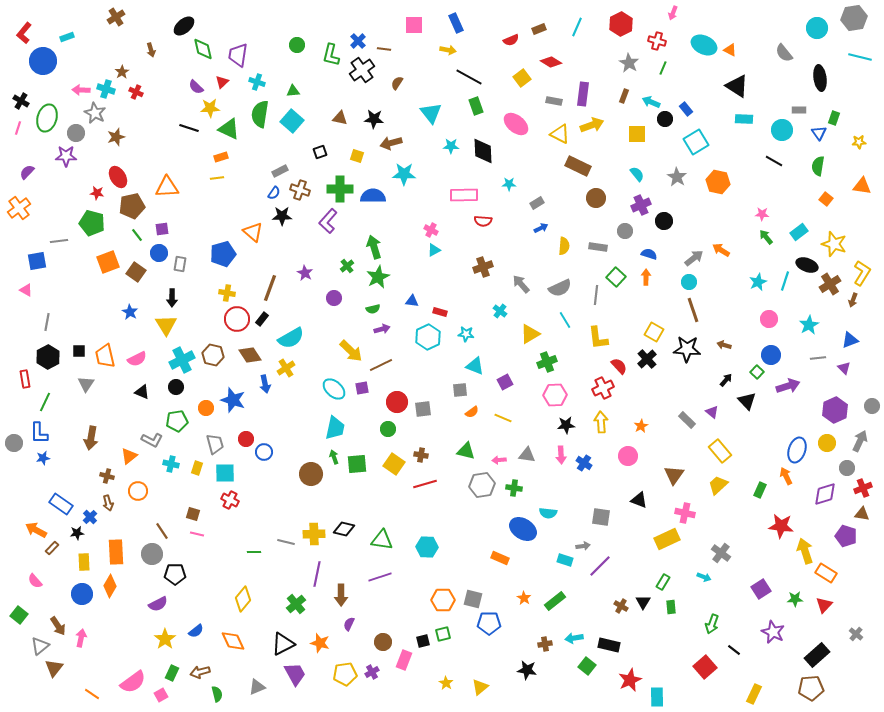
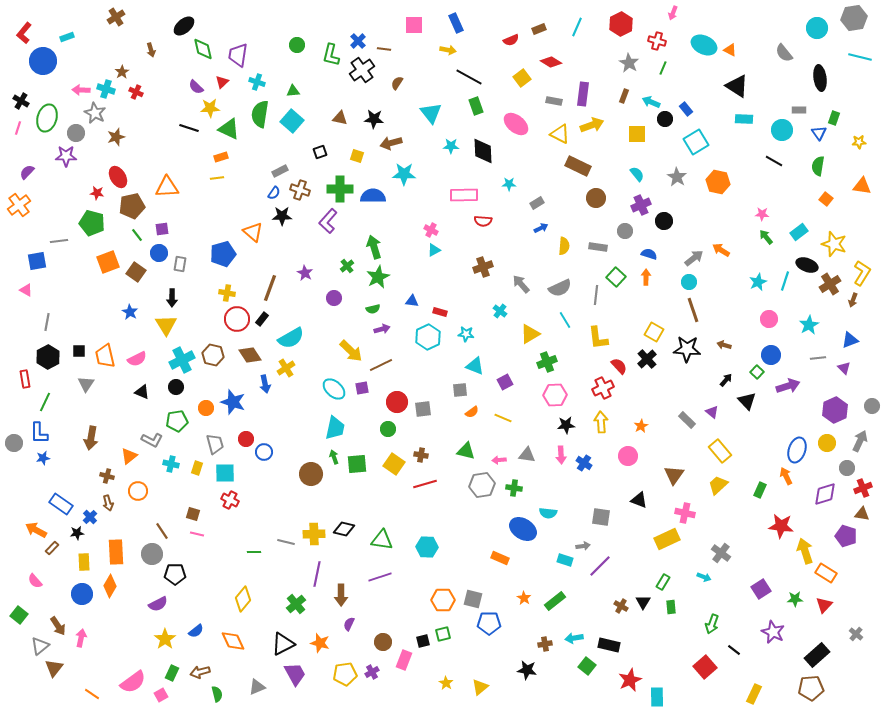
orange cross at (19, 208): moved 3 px up
blue star at (233, 400): moved 2 px down
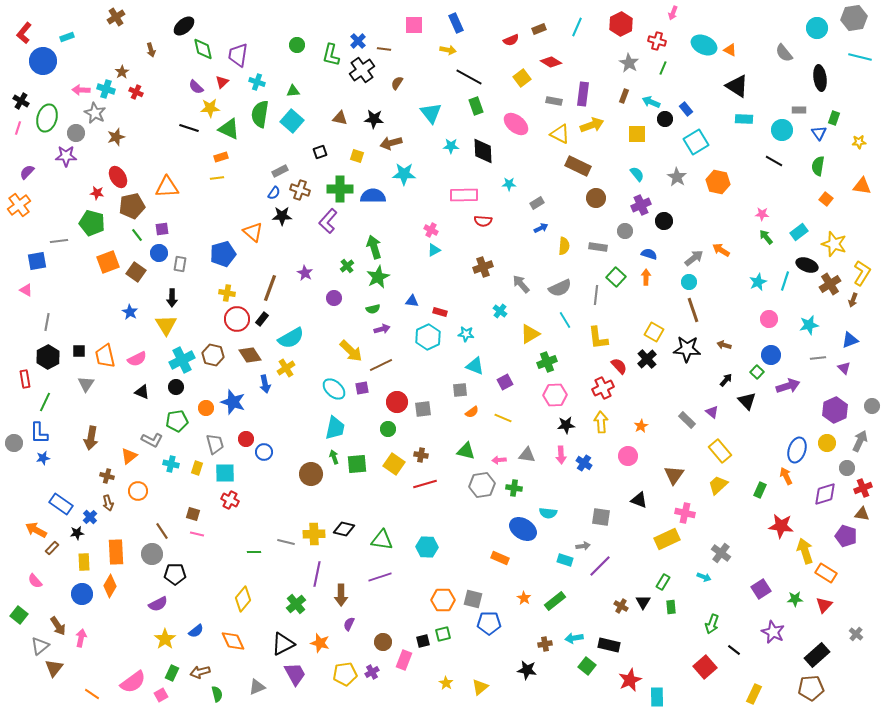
cyan star at (809, 325): rotated 18 degrees clockwise
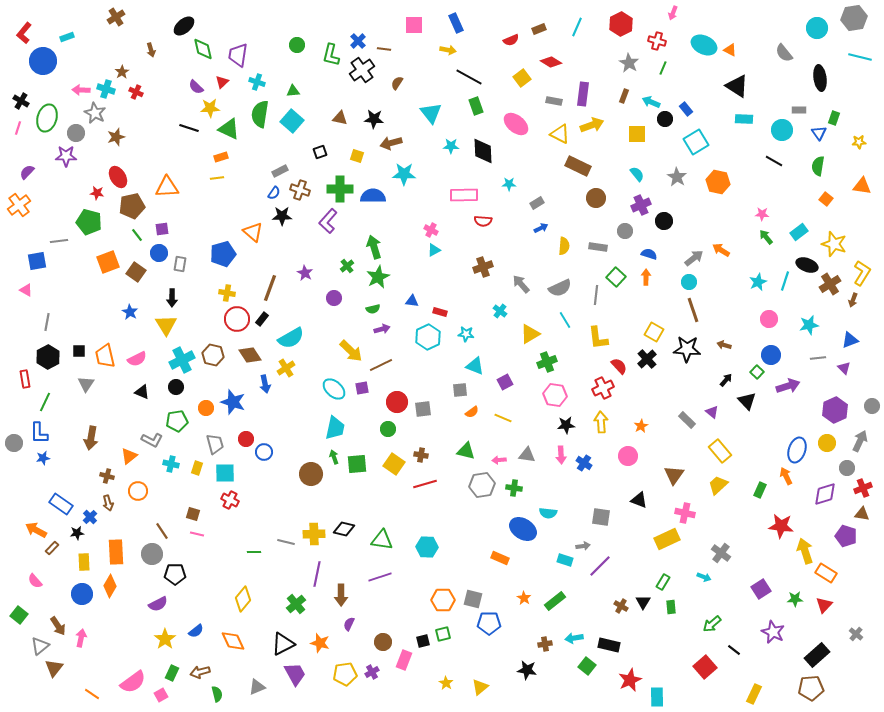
green pentagon at (92, 223): moved 3 px left, 1 px up
pink hexagon at (555, 395): rotated 10 degrees clockwise
green arrow at (712, 624): rotated 30 degrees clockwise
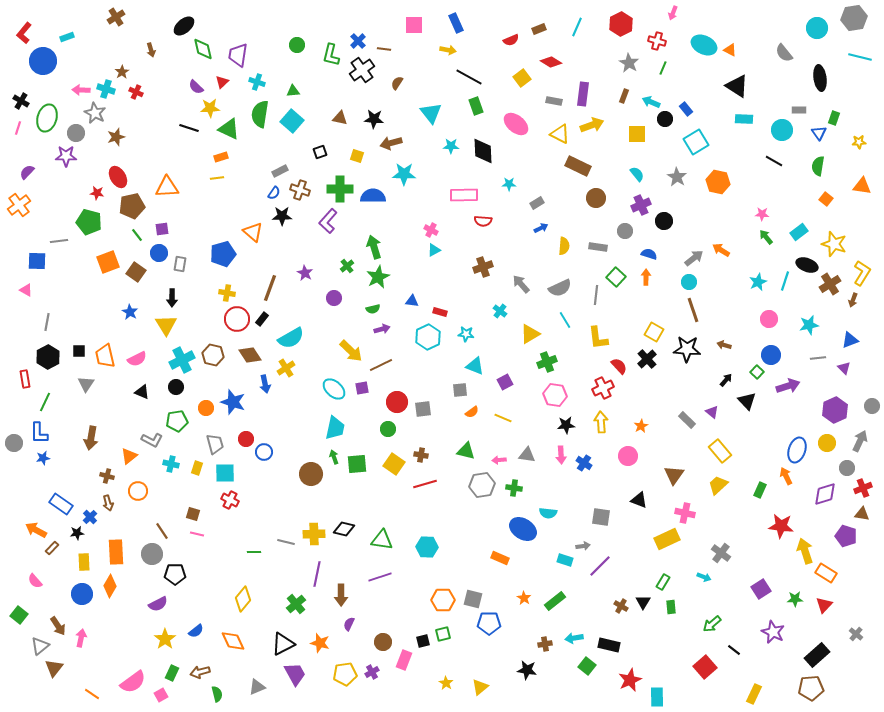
blue square at (37, 261): rotated 12 degrees clockwise
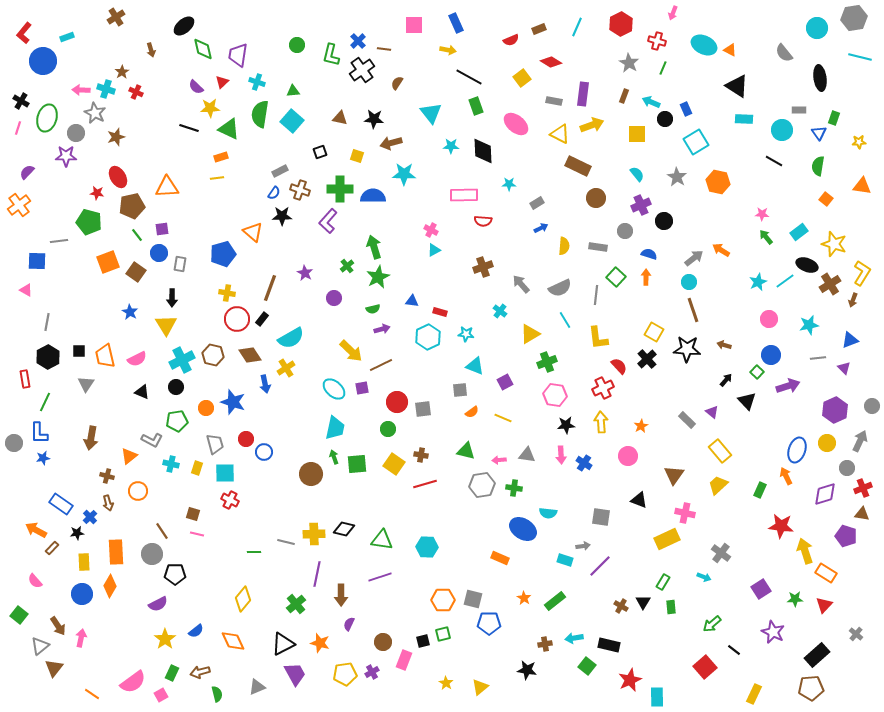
blue rectangle at (686, 109): rotated 16 degrees clockwise
cyan line at (785, 281): rotated 36 degrees clockwise
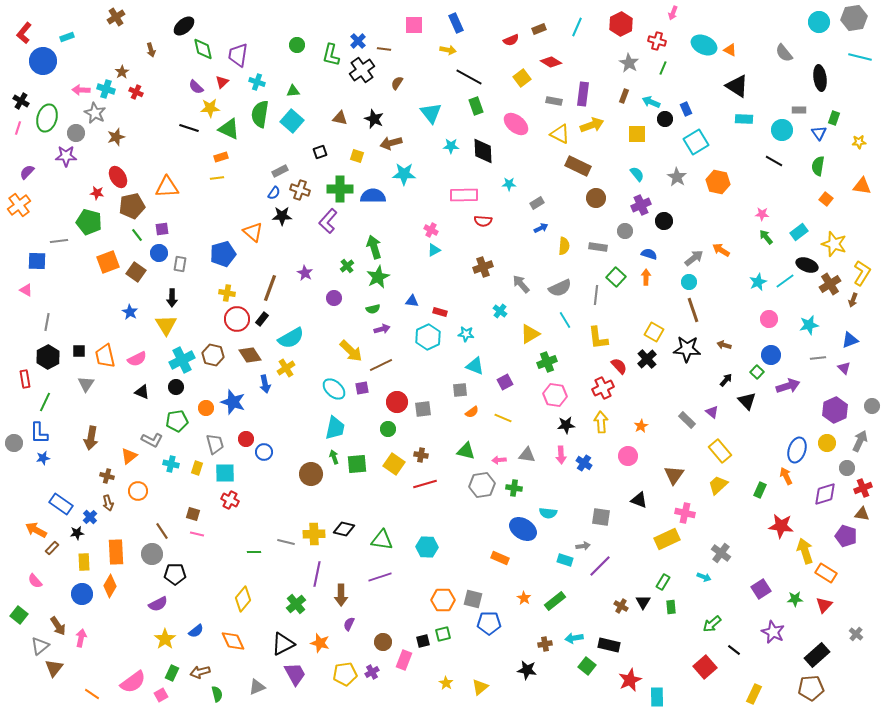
cyan circle at (817, 28): moved 2 px right, 6 px up
black star at (374, 119): rotated 18 degrees clockwise
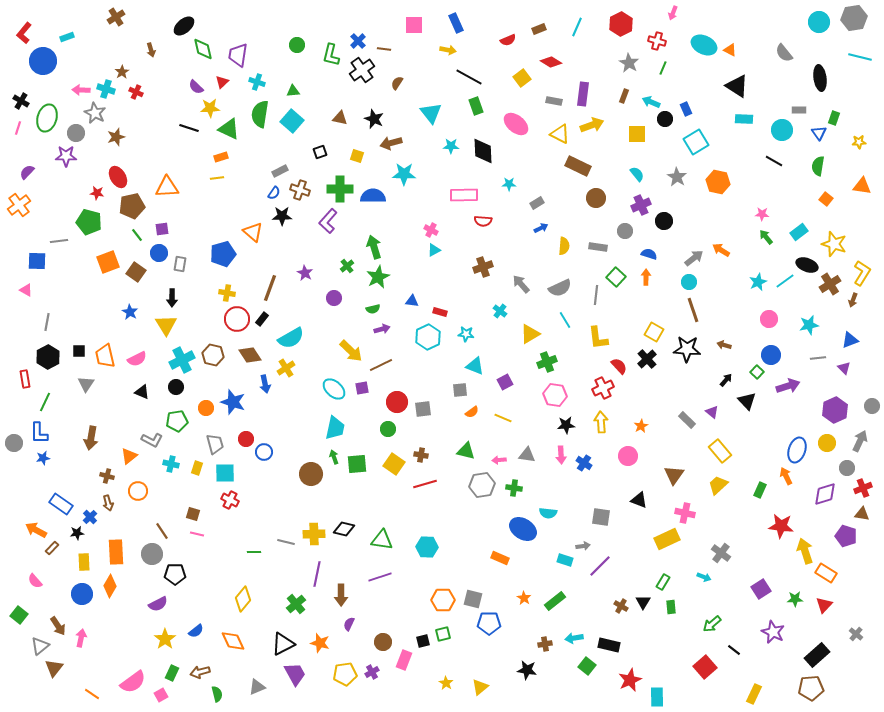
red semicircle at (511, 40): moved 3 px left
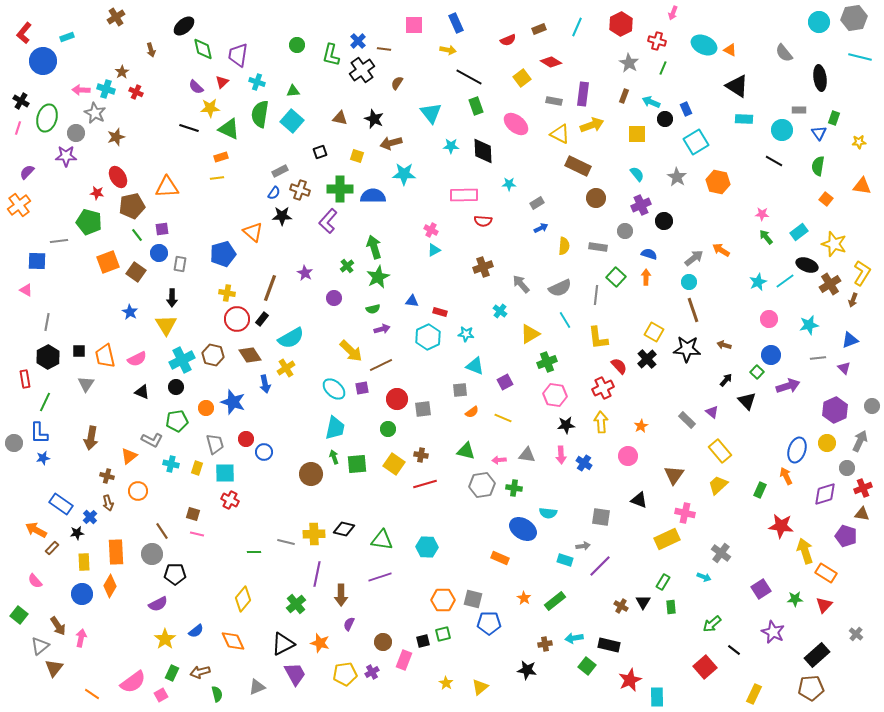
red circle at (397, 402): moved 3 px up
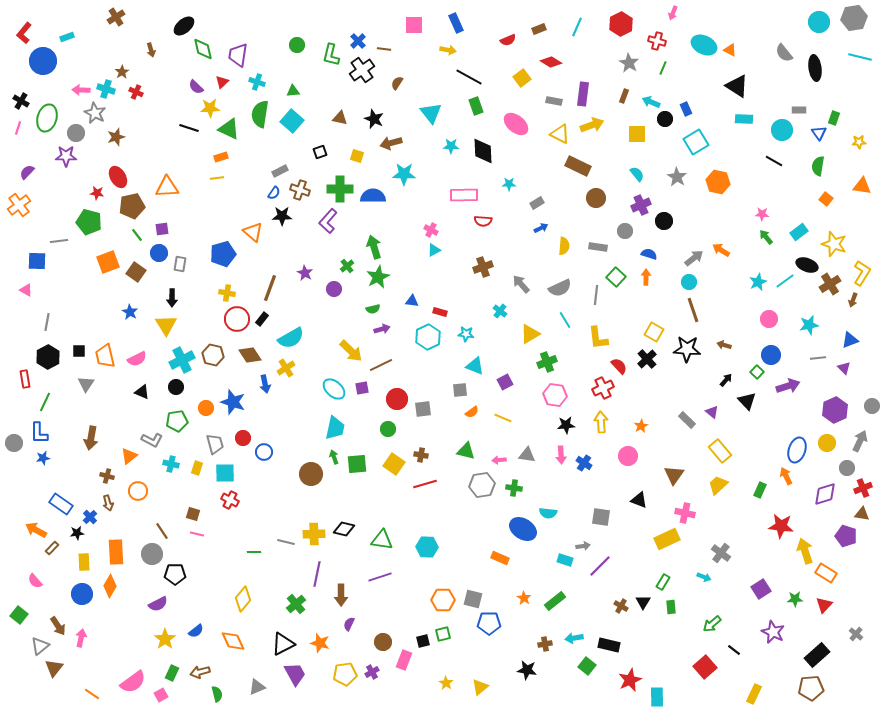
black ellipse at (820, 78): moved 5 px left, 10 px up
purple circle at (334, 298): moved 9 px up
red circle at (246, 439): moved 3 px left, 1 px up
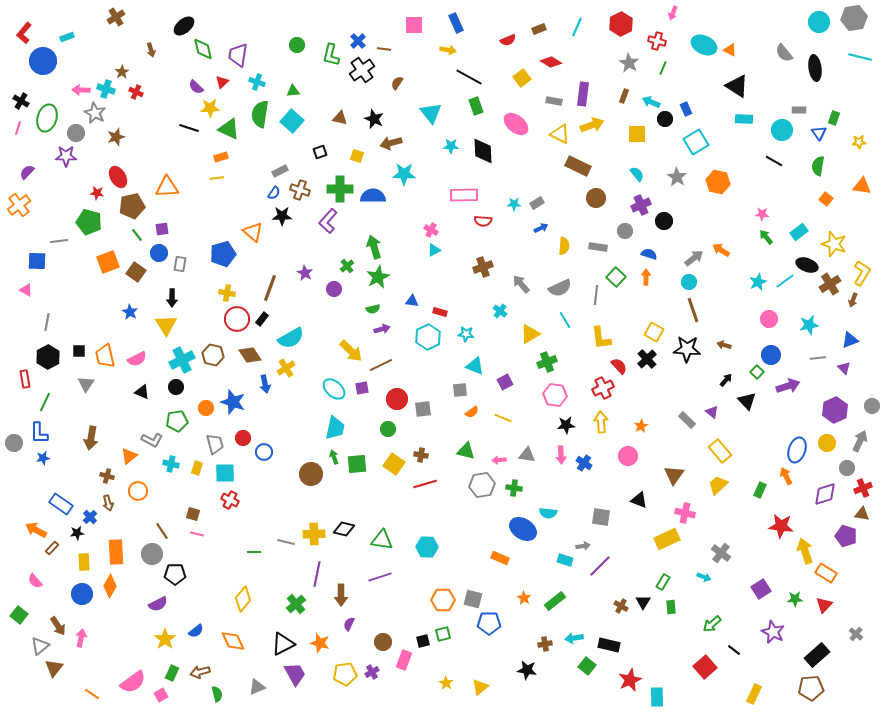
cyan star at (509, 184): moved 5 px right, 20 px down
yellow L-shape at (598, 338): moved 3 px right
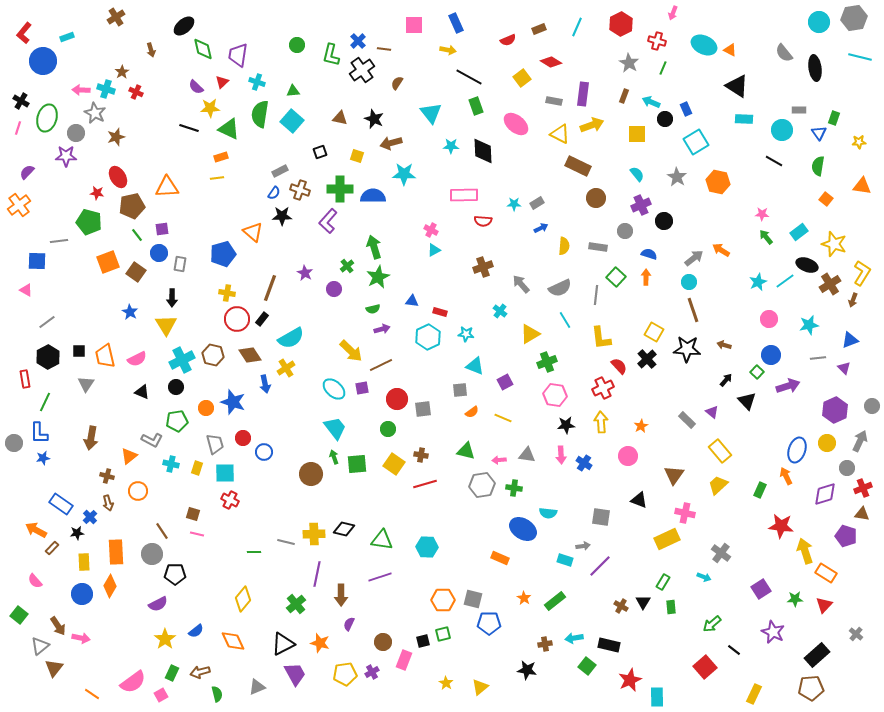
gray line at (47, 322): rotated 42 degrees clockwise
cyan trapezoid at (335, 428): rotated 50 degrees counterclockwise
pink arrow at (81, 638): rotated 90 degrees clockwise
